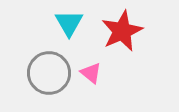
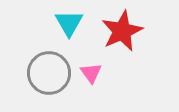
pink triangle: rotated 15 degrees clockwise
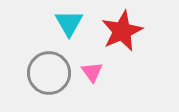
pink triangle: moved 1 px right, 1 px up
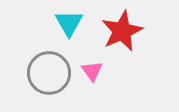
pink triangle: moved 1 px up
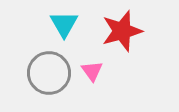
cyan triangle: moved 5 px left, 1 px down
red star: rotated 9 degrees clockwise
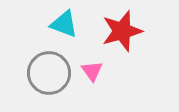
cyan triangle: rotated 40 degrees counterclockwise
